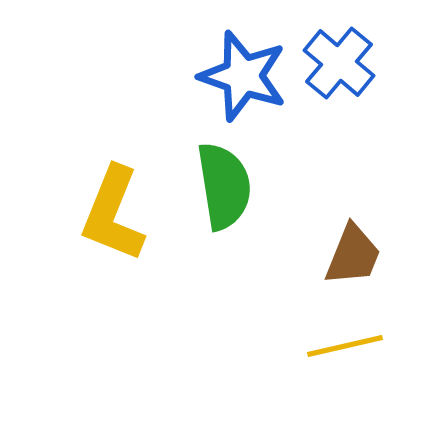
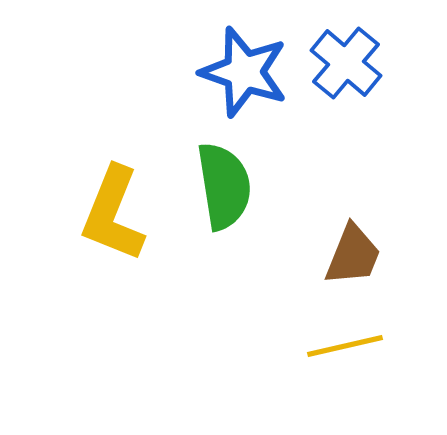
blue cross: moved 7 px right
blue star: moved 1 px right, 4 px up
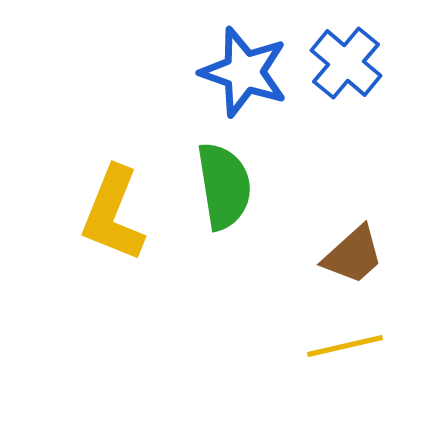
brown trapezoid: rotated 26 degrees clockwise
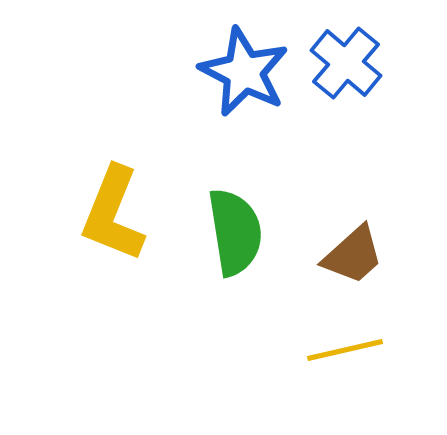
blue star: rotated 8 degrees clockwise
green semicircle: moved 11 px right, 46 px down
yellow line: moved 4 px down
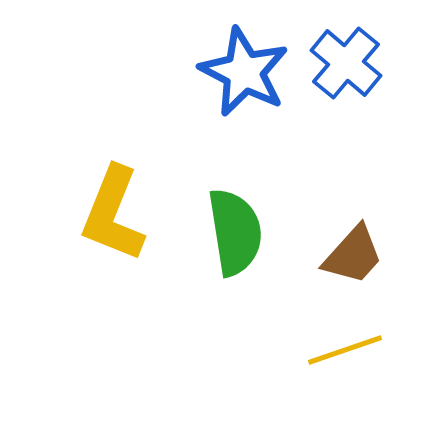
brown trapezoid: rotated 6 degrees counterclockwise
yellow line: rotated 6 degrees counterclockwise
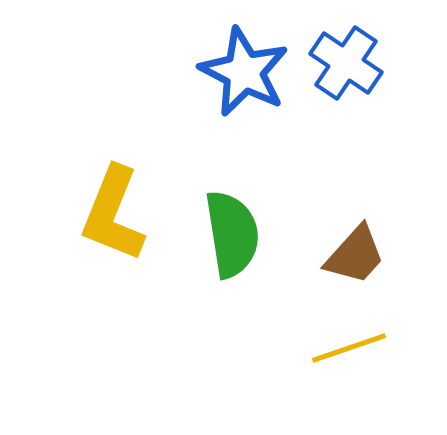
blue cross: rotated 6 degrees counterclockwise
green semicircle: moved 3 px left, 2 px down
brown trapezoid: moved 2 px right
yellow line: moved 4 px right, 2 px up
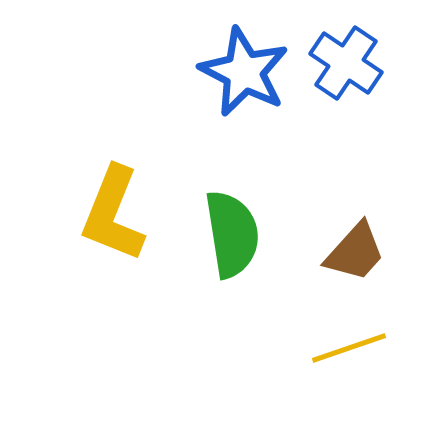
brown trapezoid: moved 3 px up
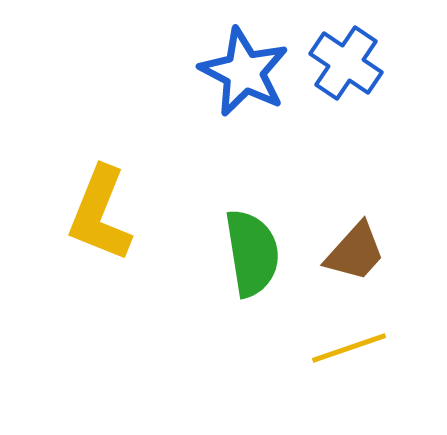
yellow L-shape: moved 13 px left
green semicircle: moved 20 px right, 19 px down
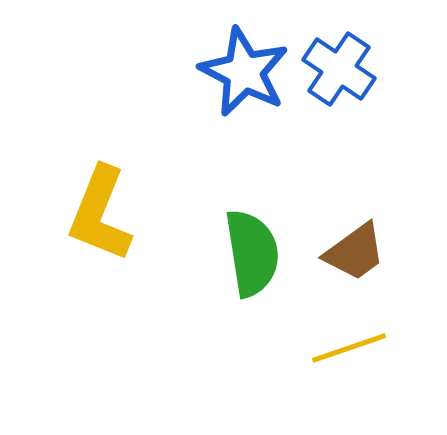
blue cross: moved 7 px left, 6 px down
brown trapezoid: rotated 12 degrees clockwise
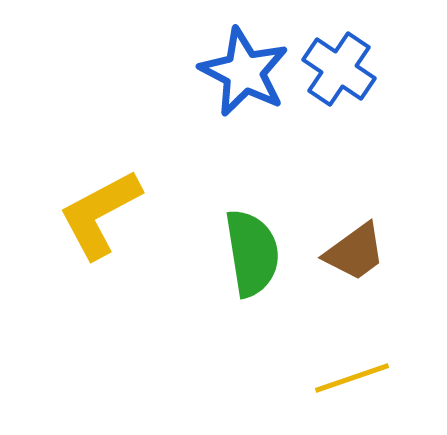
yellow L-shape: rotated 40 degrees clockwise
yellow line: moved 3 px right, 30 px down
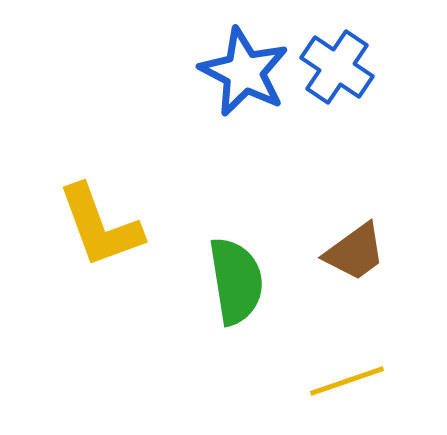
blue cross: moved 2 px left, 2 px up
yellow L-shape: moved 12 px down; rotated 82 degrees counterclockwise
green semicircle: moved 16 px left, 28 px down
yellow line: moved 5 px left, 3 px down
